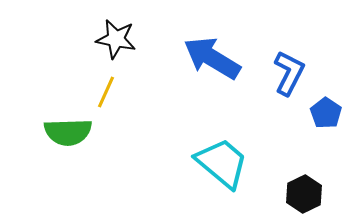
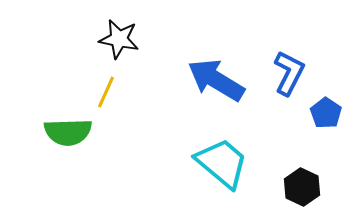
black star: moved 3 px right
blue arrow: moved 4 px right, 22 px down
black hexagon: moved 2 px left, 7 px up; rotated 9 degrees counterclockwise
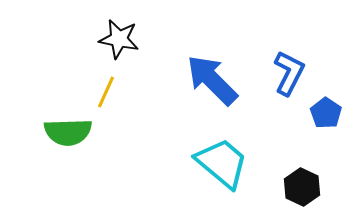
blue arrow: moved 4 px left; rotated 14 degrees clockwise
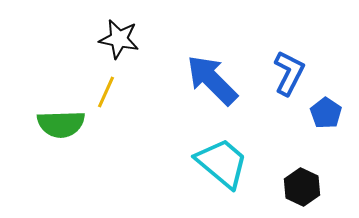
green semicircle: moved 7 px left, 8 px up
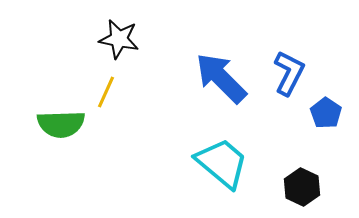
blue arrow: moved 9 px right, 2 px up
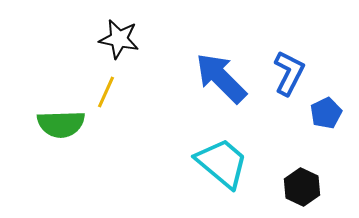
blue pentagon: rotated 12 degrees clockwise
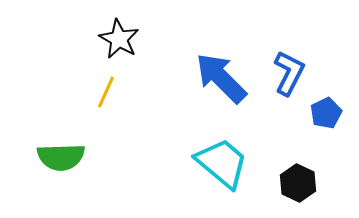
black star: rotated 18 degrees clockwise
green semicircle: moved 33 px down
black hexagon: moved 4 px left, 4 px up
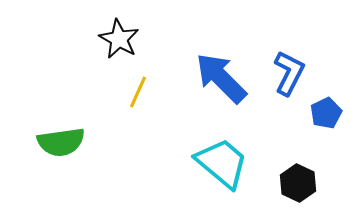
yellow line: moved 32 px right
green semicircle: moved 15 px up; rotated 6 degrees counterclockwise
